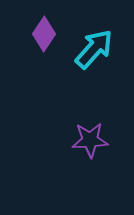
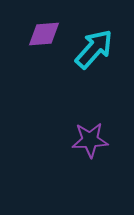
purple diamond: rotated 52 degrees clockwise
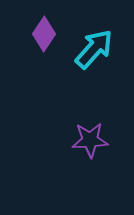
purple diamond: rotated 52 degrees counterclockwise
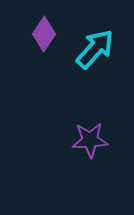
cyan arrow: moved 1 px right
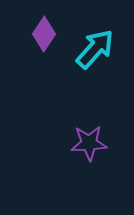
purple star: moved 1 px left, 3 px down
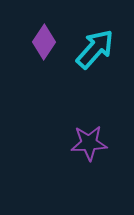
purple diamond: moved 8 px down
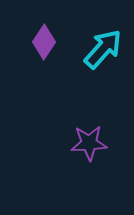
cyan arrow: moved 8 px right
